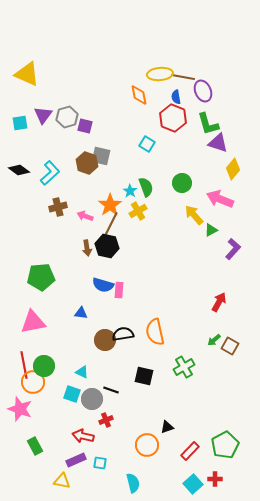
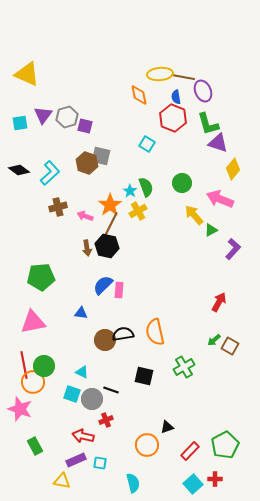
blue semicircle at (103, 285): rotated 120 degrees clockwise
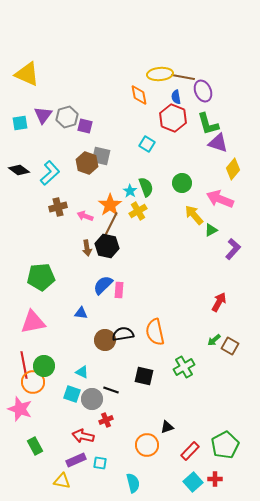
cyan square at (193, 484): moved 2 px up
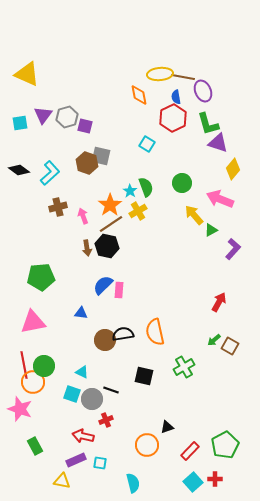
red hexagon at (173, 118): rotated 12 degrees clockwise
pink arrow at (85, 216): moved 2 px left; rotated 49 degrees clockwise
brown line at (111, 224): rotated 30 degrees clockwise
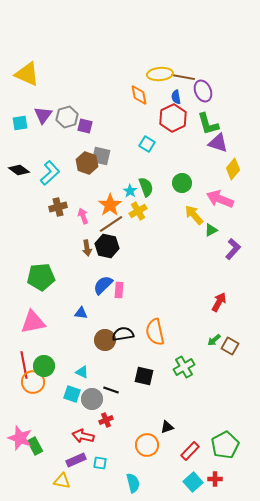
pink star at (20, 409): moved 29 px down
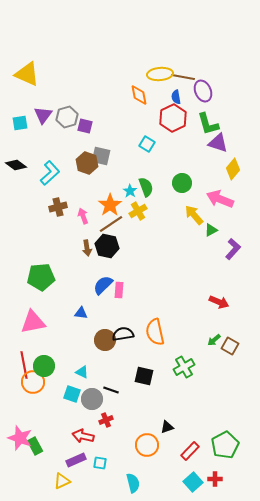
black diamond at (19, 170): moved 3 px left, 5 px up
red arrow at (219, 302): rotated 84 degrees clockwise
yellow triangle at (62, 481): rotated 36 degrees counterclockwise
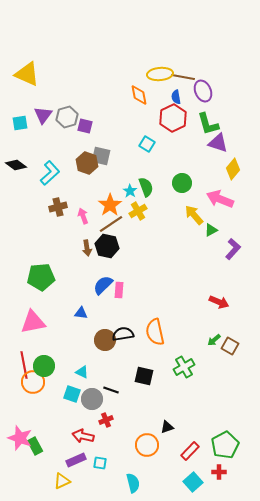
red cross at (215, 479): moved 4 px right, 7 px up
